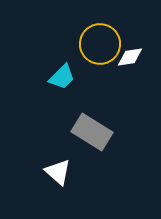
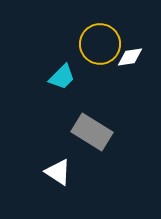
white triangle: rotated 8 degrees counterclockwise
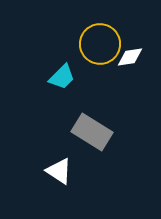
white triangle: moved 1 px right, 1 px up
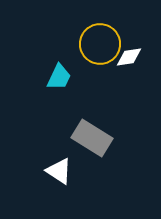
white diamond: moved 1 px left
cyan trapezoid: moved 3 px left; rotated 20 degrees counterclockwise
gray rectangle: moved 6 px down
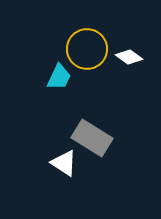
yellow circle: moved 13 px left, 5 px down
white diamond: rotated 44 degrees clockwise
white triangle: moved 5 px right, 8 px up
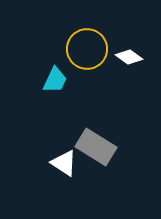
cyan trapezoid: moved 4 px left, 3 px down
gray rectangle: moved 4 px right, 9 px down
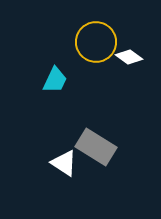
yellow circle: moved 9 px right, 7 px up
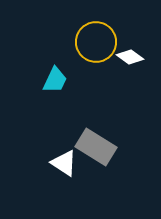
white diamond: moved 1 px right
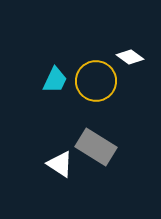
yellow circle: moved 39 px down
white triangle: moved 4 px left, 1 px down
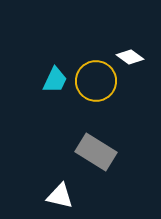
gray rectangle: moved 5 px down
white triangle: moved 32 px down; rotated 20 degrees counterclockwise
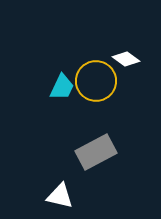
white diamond: moved 4 px left, 2 px down
cyan trapezoid: moved 7 px right, 7 px down
gray rectangle: rotated 60 degrees counterclockwise
